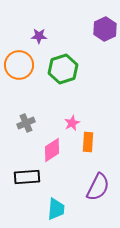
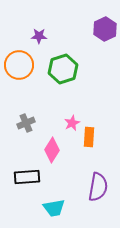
orange rectangle: moved 1 px right, 5 px up
pink diamond: rotated 25 degrees counterclockwise
purple semicircle: rotated 16 degrees counterclockwise
cyan trapezoid: moved 2 px left, 1 px up; rotated 75 degrees clockwise
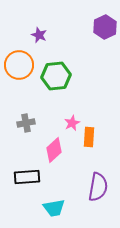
purple hexagon: moved 2 px up
purple star: moved 1 px up; rotated 21 degrees clockwise
green hexagon: moved 7 px left, 7 px down; rotated 12 degrees clockwise
gray cross: rotated 12 degrees clockwise
pink diamond: moved 2 px right; rotated 15 degrees clockwise
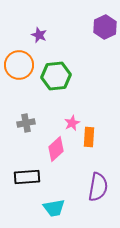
pink diamond: moved 2 px right, 1 px up
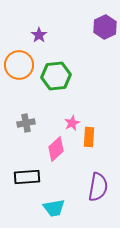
purple star: rotated 14 degrees clockwise
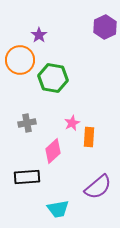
orange circle: moved 1 px right, 5 px up
green hexagon: moved 3 px left, 2 px down; rotated 16 degrees clockwise
gray cross: moved 1 px right
pink diamond: moved 3 px left, 2 px down
purple semicircle: rotated 40 degrees clockwise
cyan trapezoid: moved 4 px right, 1 px down
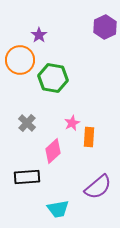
gray cross: rotated 36 degrees counterclockwise
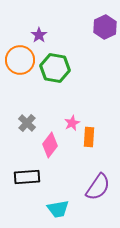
green hexagon: moved 2 px right, 10 px up
pink diamond: moved 3 px left, 6 px up; rotated 10 degrees counterclockwise
purple semicircle: rotated 16 degrees counterclockwise
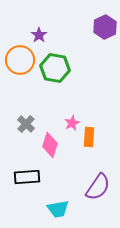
gray cross: moved 1 px left, 1 px down
pink diamond: rotated 20 degrees counterclockwise
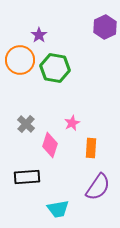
orange rectangle: moved 2 px right, 11 px down
